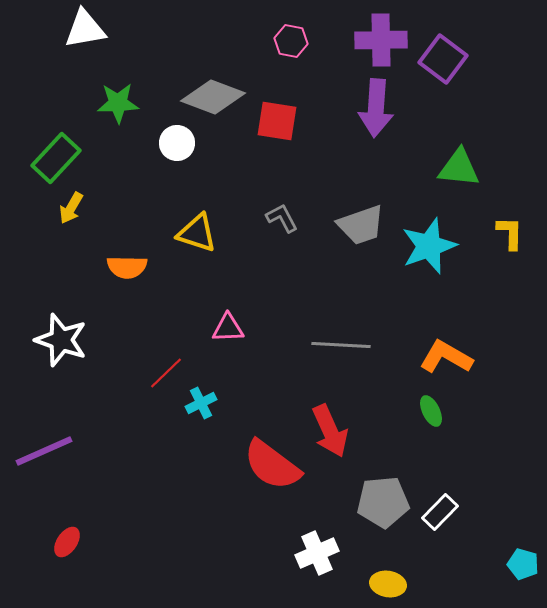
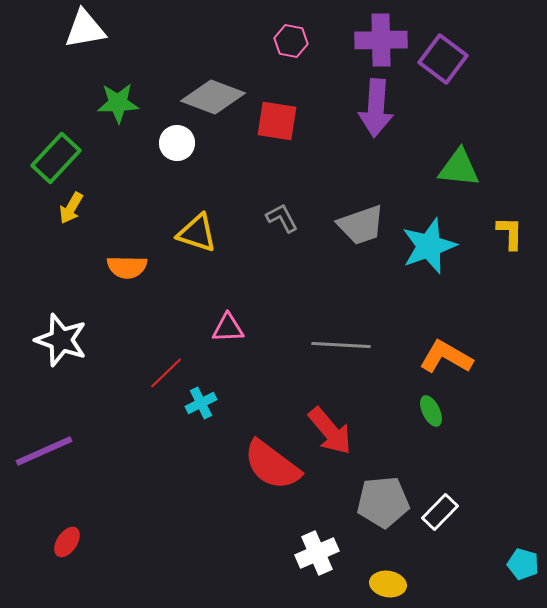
red arrow: rotated 16 degrees counterclockwise
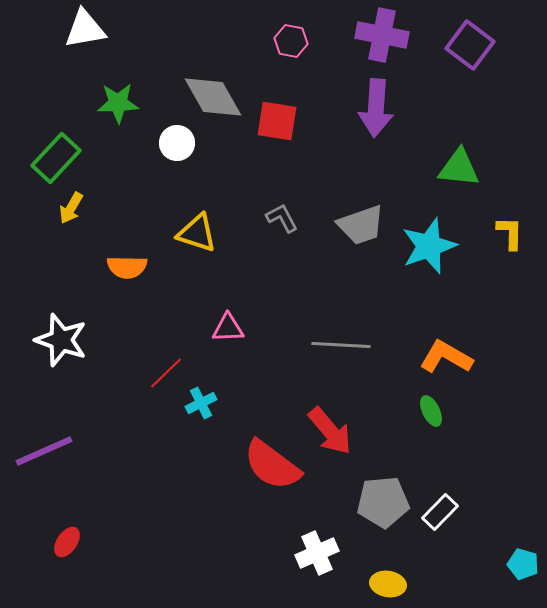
purple cross: moved 1 px right, 5 px up; rotated 12 degrees clockwise
purple square: moved 27 px right, 14 px up
gray diamond: rotated 40 degrees clockwise
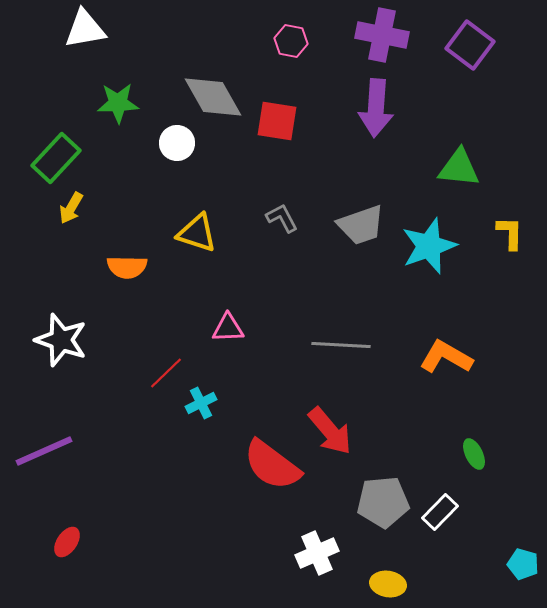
green ellipse: moved 43 px right, 43 px down
